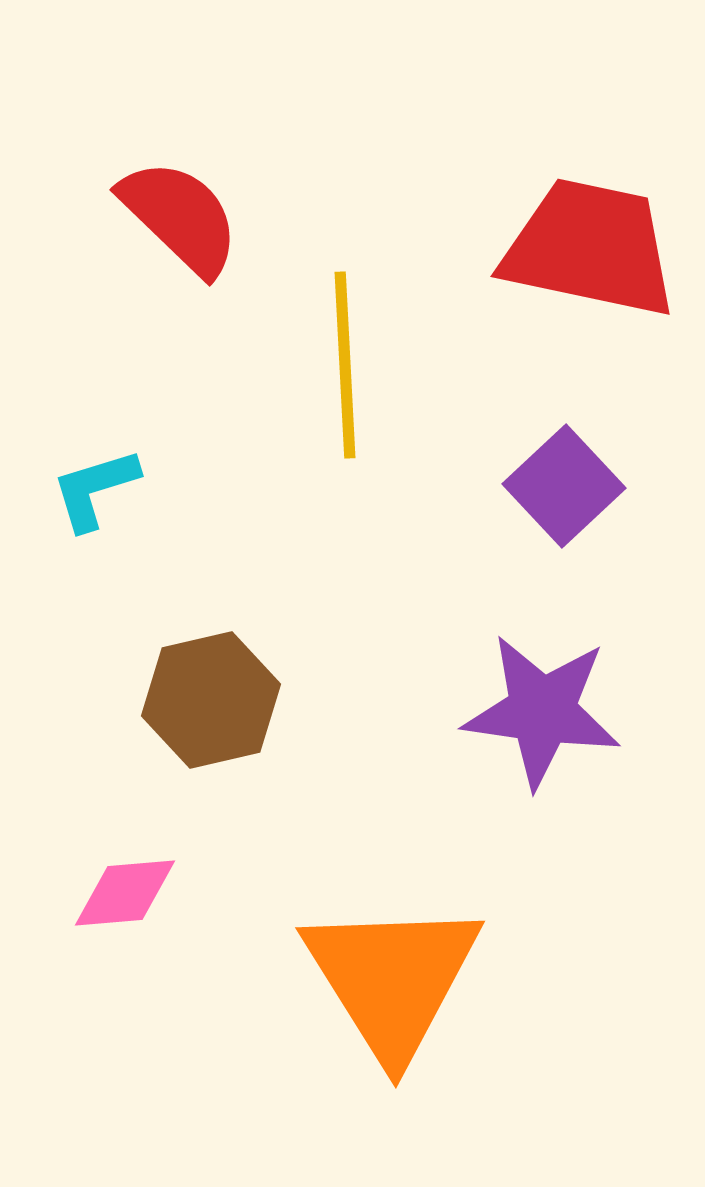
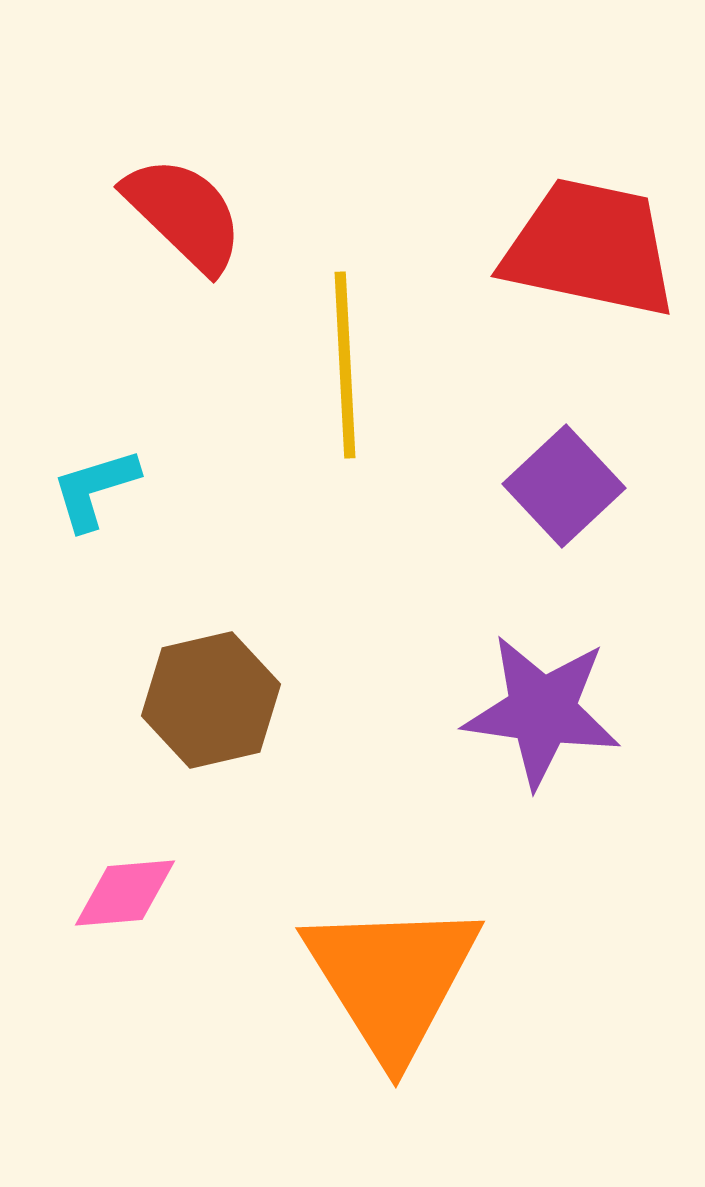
red semicircle: moved 4 px right, 3 px up
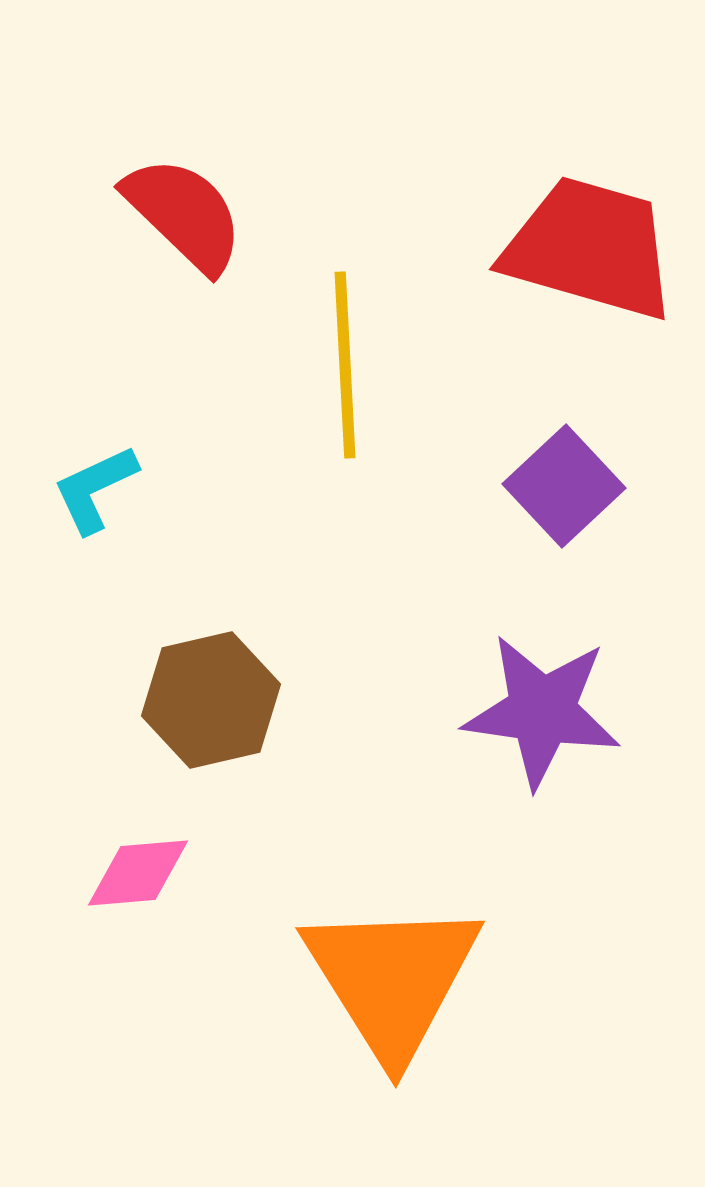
red trapezoid: rotated 4 degrees clockwise
cyan L-shape: rotated 8 degrees counterclockwise
pink diamond: moved 13 px right, 20 px up
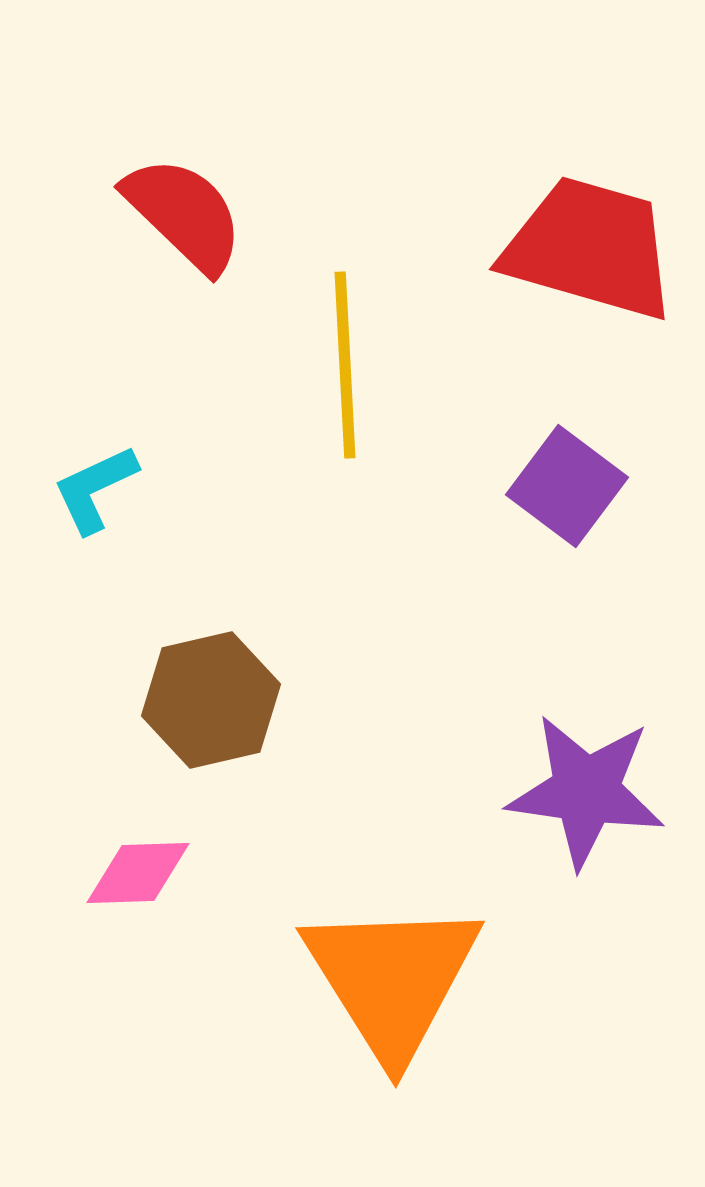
purple square: moved 3 px right; rotated 10 degrees counterclockwise
purple star: moved 44 px right, 80 px down
pink diamond: rotated 3 degrees clockwise
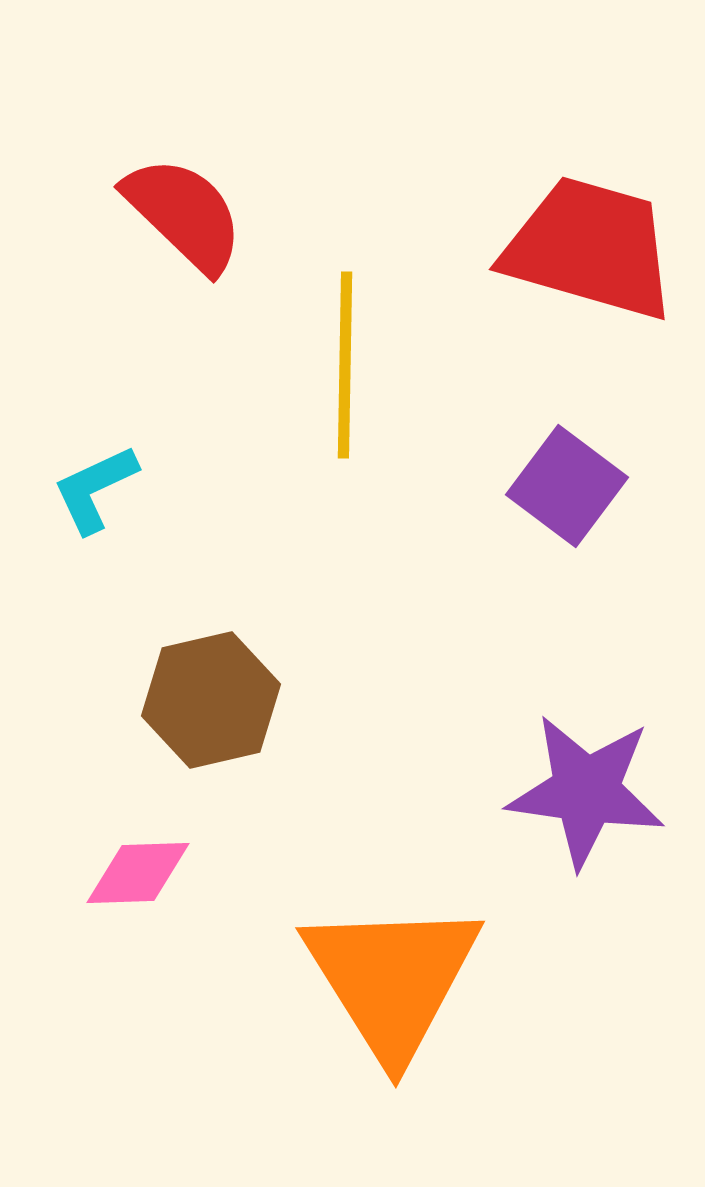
yellow line: rotated 4 degrees clockwise
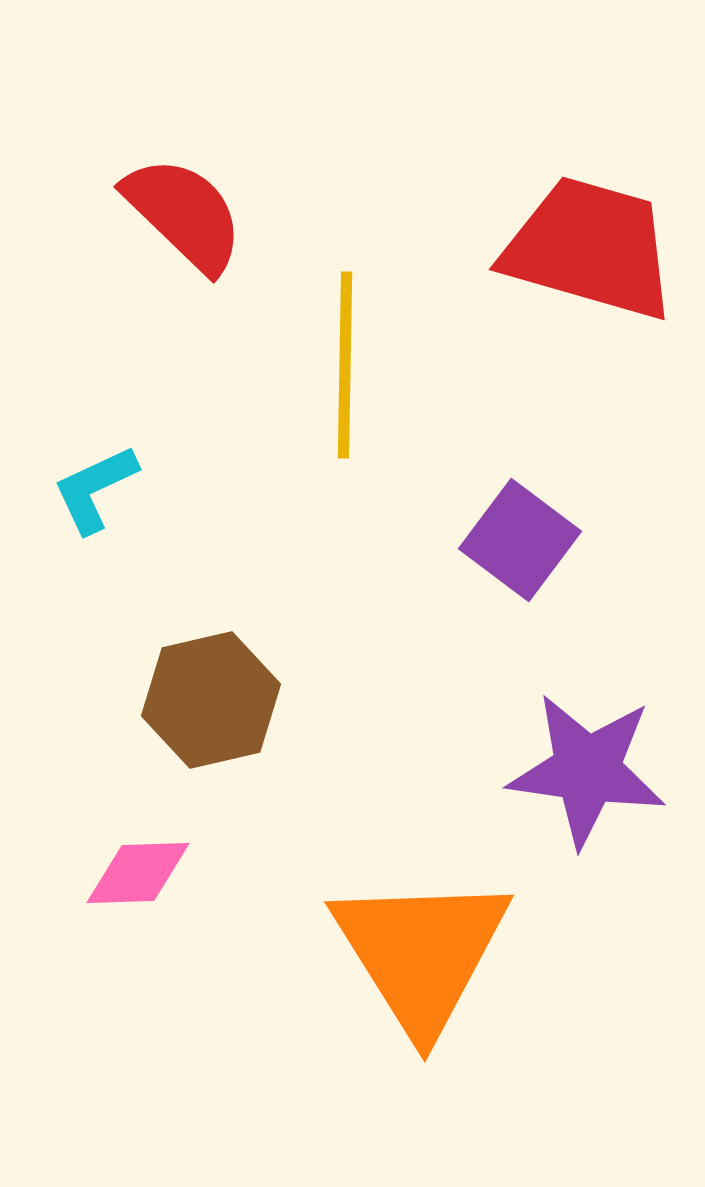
purple square: moved 47 px left, 54 px down
purple star: moved 1 px right, 21 px up
orange triangle: moved 29 px right, 26 px up
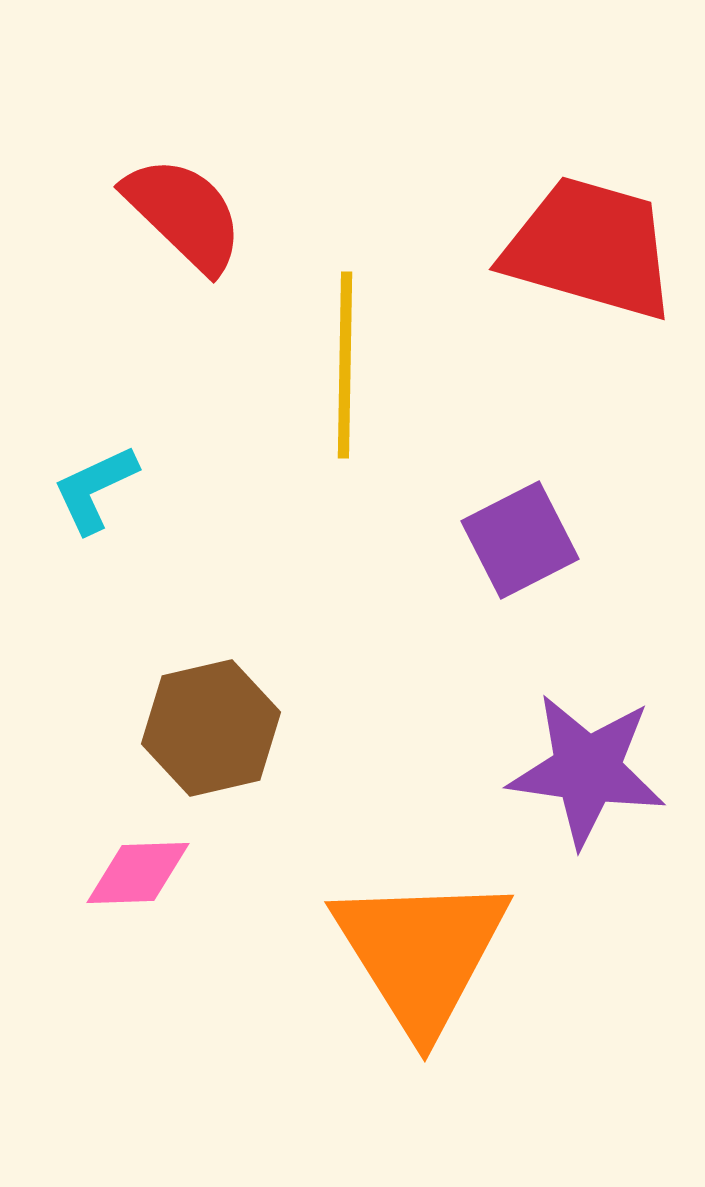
purple square: rotated 26 degrees clockwise
brown hexagon: moved 28 px down
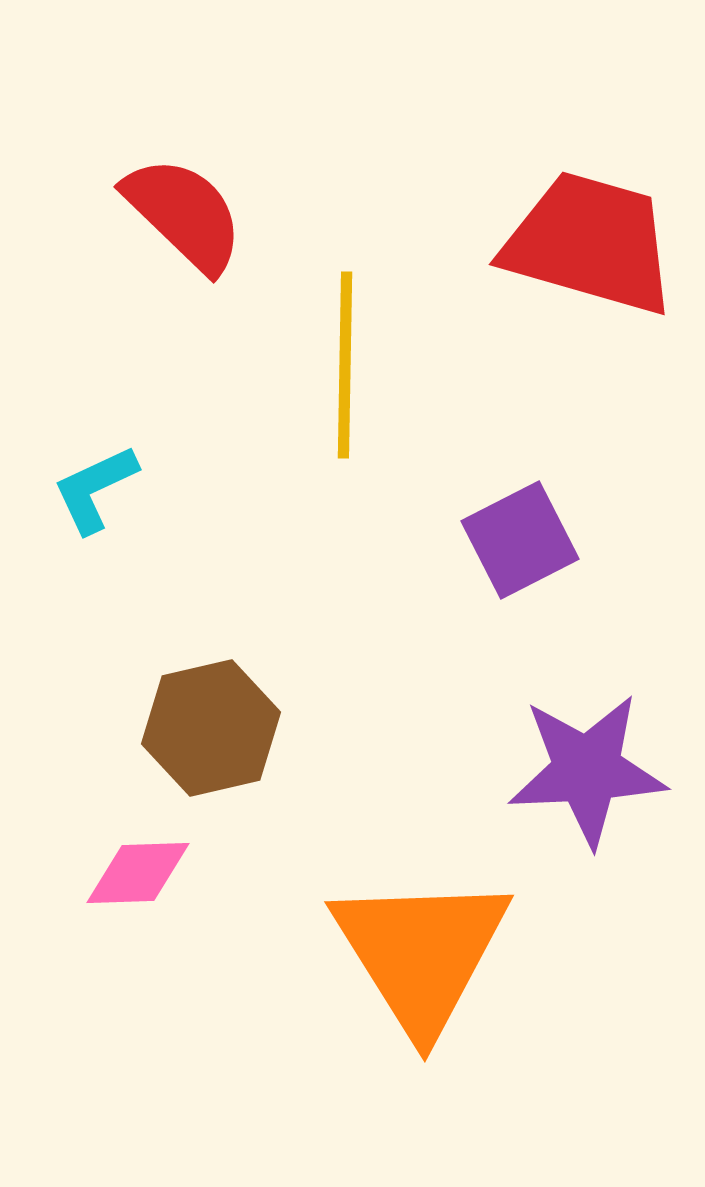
red trapezoid: moved 5 px up
purple star: rotated 11 degrees counterclockwise
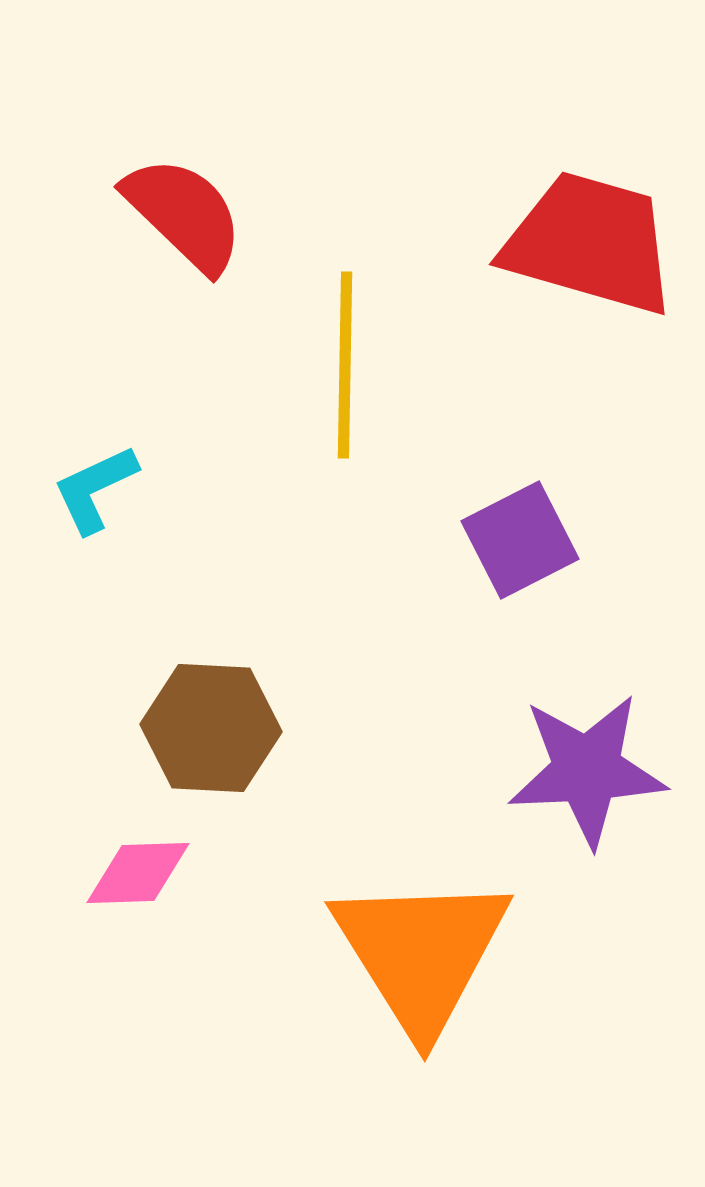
brown hexagon: rotated 16 degrees clockwise
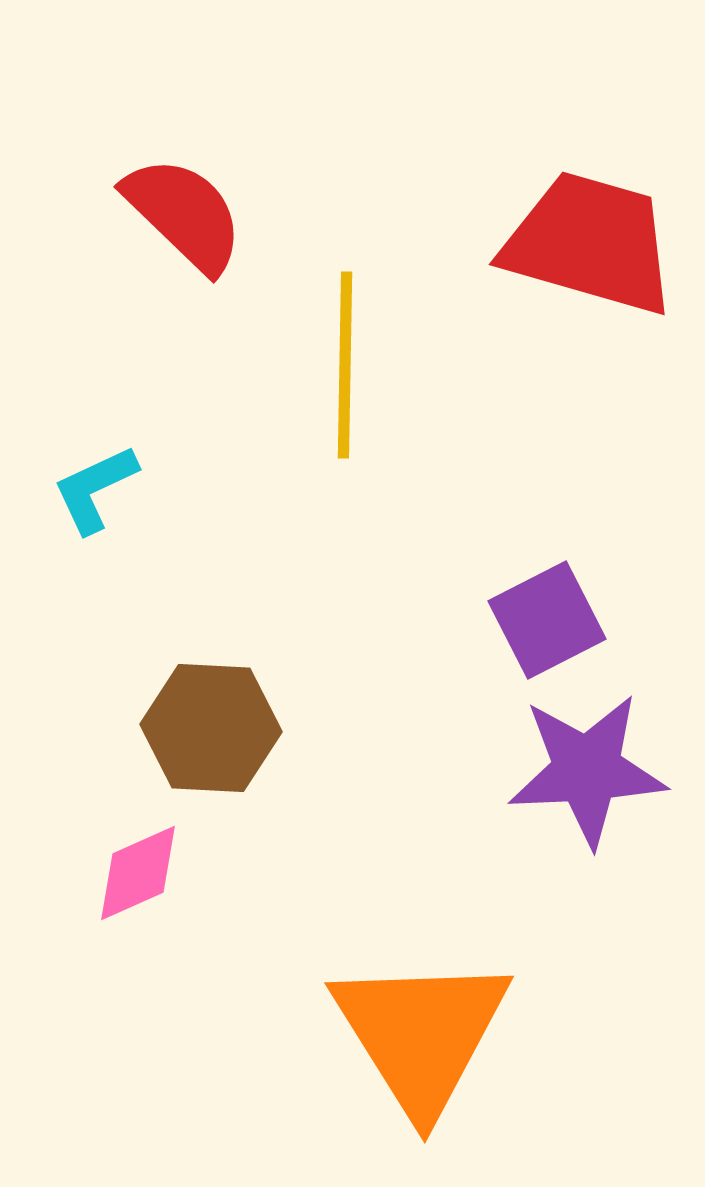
purple square: moved 27 px right, 80 px down
pink diamond: rotated 22 degrees counterclockwise
orange triangle: moved 81 px down
